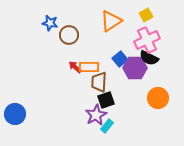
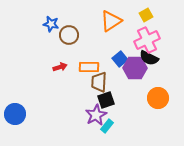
blue star: moved 1 px right, 1 px down
red arrow: moved 15 px left; rotated 120 degrees clockwise
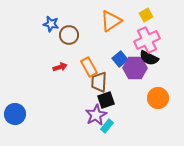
orange rectangle: rotated 60 degrees clockwise
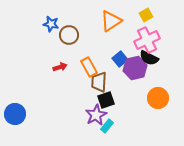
purple hexagon: rotated 15 degrees counterclockwise
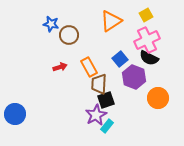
purple hexagon: moved 1 px left, 9 px down; rotated 25 degrees counterclockwise
brown trapezoid: moved 2 px down
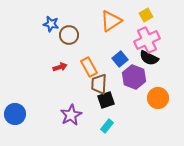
purple star: moved 25 px left
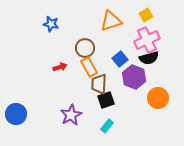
orange triangle: rotated 15 degrees clockwise
brown circle: moved 16 px right, 13 px down
black semicircle: rotated 42 degrees counterclockwise
blue circle: moved 1 px right
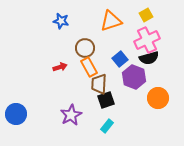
blue star: moved 10 px right, 3 px up
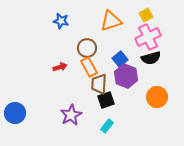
pink cross: moved 1 px right, 3 px up
brown circle: moved 2 px right
black semicircle: moved 2 px right
purple hexagon: moved 8 px left, 1 px up
orange circle: moved 1 px left, 1 px up
blue circle: moved 1 px left, 1 px up
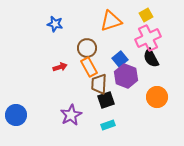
blue star: moved 6 px left, 3 px down
pink cross: moved 1 px down
black semicircle: rotated 78 degrees clockwise
blue circle: moved 1 px right, 2 px down
cyan rectangle: moved 1 px right, 1 px up; rotated 32 degrees clockwise
